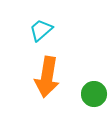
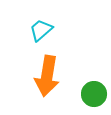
orange arrow: moved 1 px up
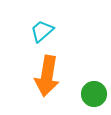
cyan trapezoid: moved 1 px right, 1 px down
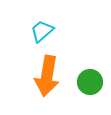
green circle: moved 4 px left, 12 px up
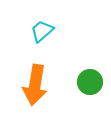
orange arrow: moved 12 px left, 9 px down
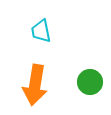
cyan trapezoid: moved 1 px left; rotated 60 degrees counterclockwise
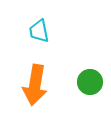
cyan trapezoid: moved 2 px left
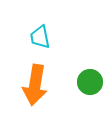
cyan trapezoid: moved 1 px right, 6 px down
